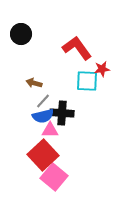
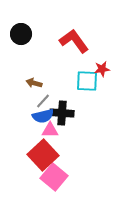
red L-shape: moved 3 px left, 7 px up
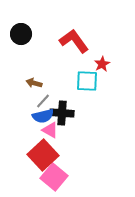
red star: moved 5 px up; rotated 21 degrees counterclockwise
pink triangle: rotated 30 degrees clockwise
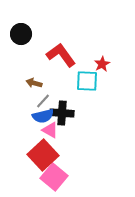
red L-shape: moved 13 px left, 14 px down
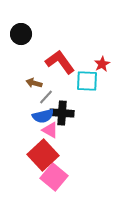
red L-shape: moved 1 px left, 7 px down
gray line: moved 3 px right, 4 px up
